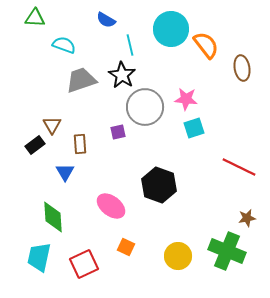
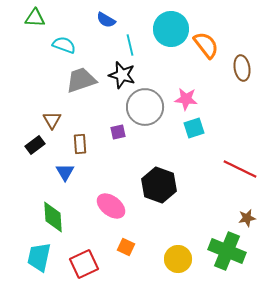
black star: rotated 16 degrees counterclockwise
brown triangle: moved 5 px up
red line: moved 1 px right, 2 px down
yellow circle: moved 3 px down
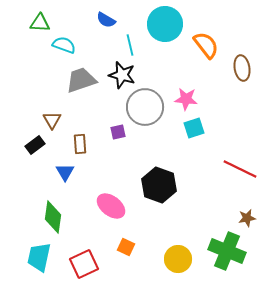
green triangle: moved 5 px right, 5 px down
cyan circle: moved 6 px left, 5 px up
green diamond: rotated 12 degrees clockwise
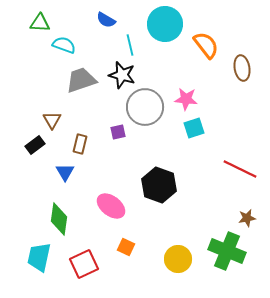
brown rectangle: rotated 18 degrees clockwise
green diamond: moved 6 px right, 2 px down
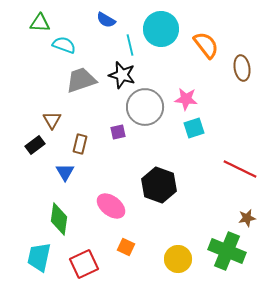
cyan circle: moved 4 px left, 5 px down
